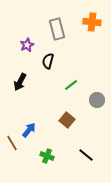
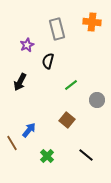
green cross: rotated 24 degrees clockwise
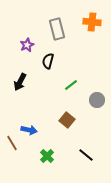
blue arrow: rotated 63 degrees clockwise
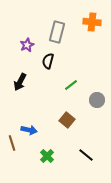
gray rectangle: moved 3 px down; rotated 30 degrees clockwise
brown line: rotated 14 degrees clockwise
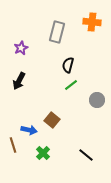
purple star: moved 6 px left, 3 px down
black semicircle: moved 20 px right, 4 px down
black arrow: moved 1 px left, 1 px up
brown square: moved 15 px left
brown line: moved 1 px right, 2 px down
green cross: moved 4 px left, 3 px up
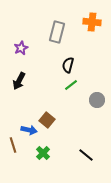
brown square: moved 5 px left
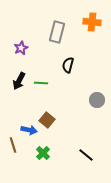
green line: moved 30 px left, 2 px up; rotated 40 degrees clockwise
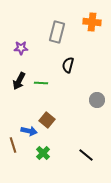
purple star: rotated 24 degrees clockwise
blue arrow: moved 1 px down
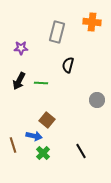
blue arrow: moved 5 px right, 5 px down
black line: moved 5 px left, 4 px up; rotated 21 degrees clockwise
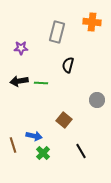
black arrow: rotated 54 degrees clockwise
brown square: moved 17 px right
